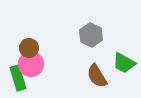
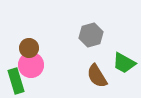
gray hexagon: rotated 20 degrees clockwise
pink circle: moved 1 px down
green rectangle: moved 2 px left, 3 px down
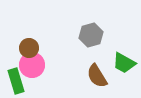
pink circle: moved 1 px right
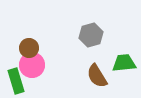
green trapezoid: rotated 145 degrees clockwise
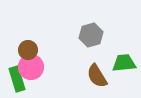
brown circle: moved 1 px left, 2 px down
pink circle: moved 1 px left, 2 px down
green rectangle: moved 1 px right, 2 px up
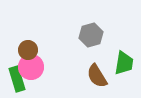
green trapezoid: rotated 105 degrees clockwise
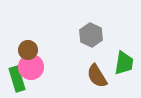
gray hexagon: rotated 20 degrees counterclockwise
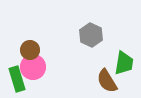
brown circle: moved 2 px right
pink circle: moved 2 px right
brown semicircle: moved 10 px right, 5 px down
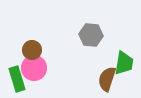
gray hexagon: rotated 20 degrees counterclockwise
brown circle: moved 2 px right
pink circle: moved 1 px right, 1 px down
brown semicircle: moved 2 px up; rotated 50 degrees clockwise
